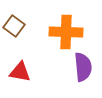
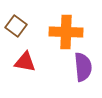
brown square: moved 2 px right
red triangle: moved 5 px right, 10 px up
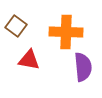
red triangle: moved 4 px right, 2 px up
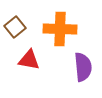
brown square: moved 1 px left, 1 px down; rotated 15 degrees clockwise
orange cross: moved 6 px left, 3 px up
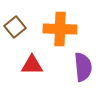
red triangle: moved 3 px right, 5 px down; rotated 10 degrees counterclockwise
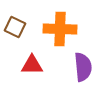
brown square: rotated 25 degrees counterclockwise
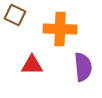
brown square: moved 12 px up
